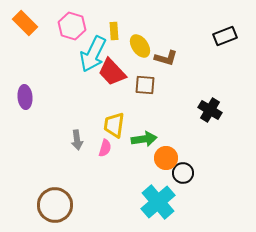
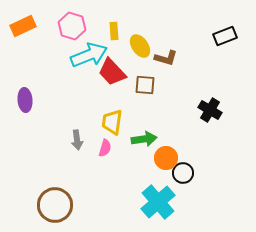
orange rectangle: moved 2 px left, 3 px down; rotated 70 degrees counterclockwise
cyan arrow: moved 4 px left, 1 px down; rotated 138 degrees counterclockwise
purple ellipse: moved 3 px down
yellow trapezoid: moved 2 px left, 3 px up
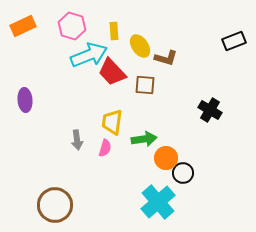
black rectangle: moved 9 px right, 5 px down
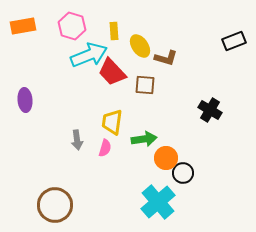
orange rectangle: rotated 15 degrees clockwise
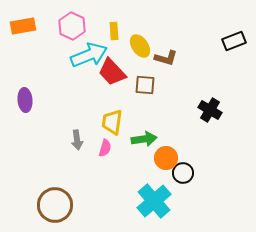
pink hexagon: rotated 8 degrees clockwise
cyan cross: moved 4 px left, 1 px up
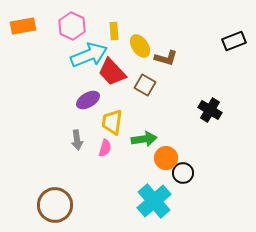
brown square: rotated 25 degrees clockwise
purple ellipse: moved 63 px right; rotated 65 degrees clockwise
